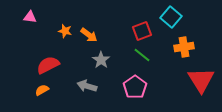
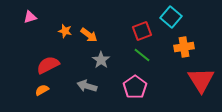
pink triangle: rotated 24 degrees counterclockwise
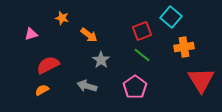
pink triangle: moved 1 px right, 17 px down
orange star: moved 3 px left, 13 px up
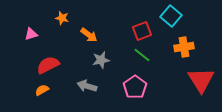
cyan square: moved 1 px up
gray star: rotated 24 degrees clockwise
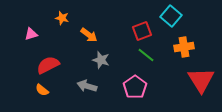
green line: moved 4 px right
gray star: rotated 30 degrees clockwise
orange semicircle: rotated 112 degrees counterclockwise
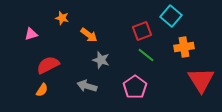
orange semicircle: rotated 96 degrees counterclockwise
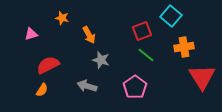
orange arrow: rotated 24 degrees clockwise
red triangle: moved 1 px right, 3 px up
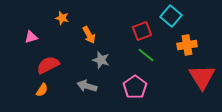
pink triangle: moved 3 px down
orange cross: moved 3 px right, 2 px up
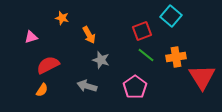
orange cross: moved 11 px left, 12 px down
